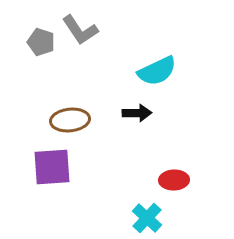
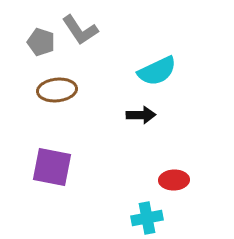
black arrow: moved 4 px right, 2 px down
brown ellipse: moved 13 px left, 30 px up
purple square: rotated 15 degrees clockwise
cyan cross: rotated 36 degrees clockwise
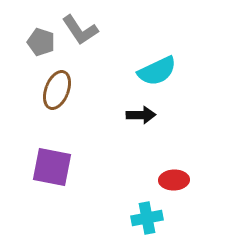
brown ellipse: rotated 63 degrees counterclockwise
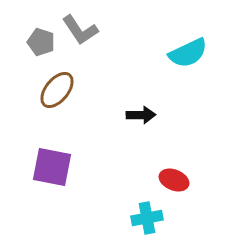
cyan semicircle: moved 31 px right, 18 px up
brown ellipse: rotated 18 degrees clockwise
red ellipse: rotated 24 degrees clockwise
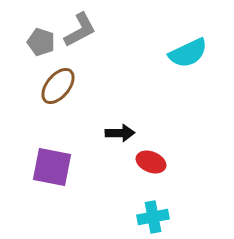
gray L-shape: rotated 84 degrees counterclockwise
brown ellipse: moved 1 px right, 4 px up
black arrow: moved 21 px left, 18 px down
red ellipse: moved 23 px left, 18 px up
cyan cross: moved 6 px right, 1 px up
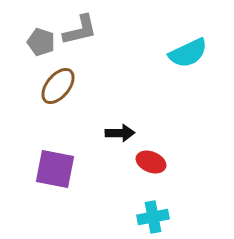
gray L-shape: rotated 15 degrees clockwise
purple square: moved 3 px right, 2 px down
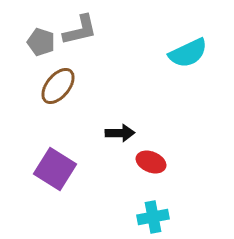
purple square: rotated 21 degrees clockwise
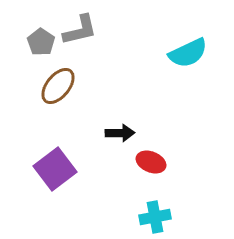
gray pentagon: rotated 16 degrees clockwise
purple square: rotated 21 degrees clockwise
cyan cross: moved 2 px right
